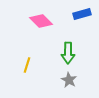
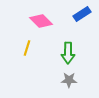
blue rectangle: rotated 18 degrees counterclockwise
yellow line: moved 17 px up
gray star: rotated 28 degrees counterclockwise
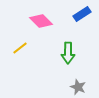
yellow line: moved 7 px left; rotated 35 degrees clockwise
gray star: moved 9 px right, 7 px down; rotated 21 degrees clockwise
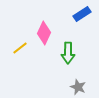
pink diamond: moved 3 px right, 12 px down; rotated 70 degrees clockwise
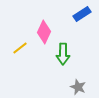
pink diamond: moved 1 px up
green arrow: moved 5 px left, 1 px down
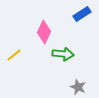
yellow line: moved 6 px left, 7 px down
green arrow: rotated 85 degrees counterclockwise
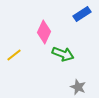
green arrow: rotated 15 degrees clockwise
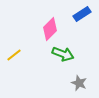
pink diamond: moved 6 px right, 3 px up; rotated 20 degrees clockwise
gray star: moved 1 px right, 4 px up
